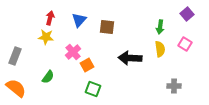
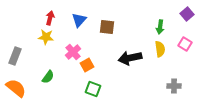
black arrow: rotated 15 degrees counterclockwise
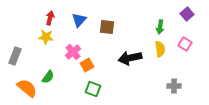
orange semicircle: moved 11 px right
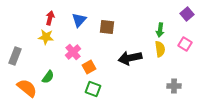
green arrow: moved 3 px down
orange square: moved 2 px right, 2 px down
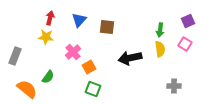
purple square: moved 1 px right, 7 px down; rotated 16 degrees clockwise
orange semicircle: moved 1 px down
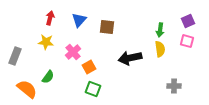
yellow star: moved 5 px down
pink square: moved 2 px right, 3 px up; rotated 16 degrees counterclockwise
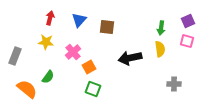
green arrow: moved 1 px right, 2 px up
gray cross: moved 2 px up
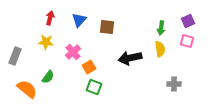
green square: moved 1 px right, 2 px up
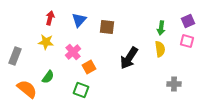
black arrow: moved 1 px left; rotated 45 degrees counterclockwise
green square: moved 13 px left, 3 px down
